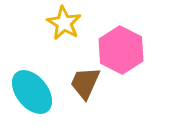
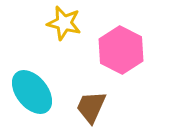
yellow star: rotated 16 degrees counterclockwise
brown trapezoid: moved 6 px right, 24 px down
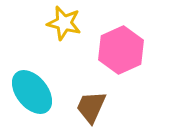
pink hexagon: rotated 9 degrees clockwise
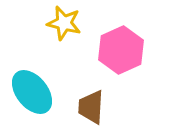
brown trapezoid: rotated 21 degrees counterclockwise
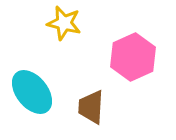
pink hexagon: moved 12 px right, 7 px down
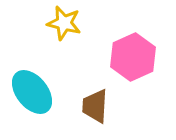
brown trapezoid: moved 4 px right, 1 px up
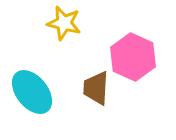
pink hexagon: rotated 12 degrees counterclockwise
brown trapezoid: moved 1 px right, 18 px up
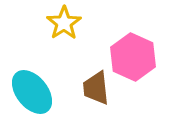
yellow star: rotated 24 degrees clockwise
brown trapezoid: rotated 9 degrees counterclockwise
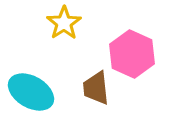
pink hexagon: moved 1 px left, 3 px up
cyan ellipse: moved 1 px left; rotated 21 degrees counterclockwise
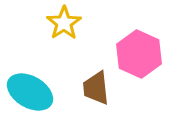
pink hexagon: moved 7 px right
cyan ellipse: moved 1 px left
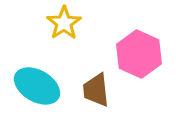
brown trapezoid: moved 2 px down
cyan ellipse: moved 7 px right, 6 px up
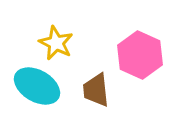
yellow star: moved 8 px left, 20 px down; rotated 12 degrees counterclockwise
pink hexagon: moved 1 px right, 1 px down
